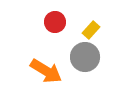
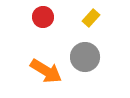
red circle: moved 12 px left, 5 px up
yellow rectangle: moved 12 px up
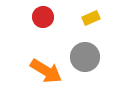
yellow rectangle: rotated 24 degrees clockwise
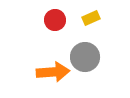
red circle: moved 12 px right, 3 px down
orange arrow: moved 7 px right, 1 px down; rotated 36 degrees counterclockwise
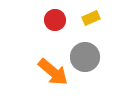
orange arrow: rotated 44 degrees clockwise
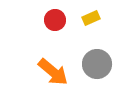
gray circle: moved 12 px right, 7 px down
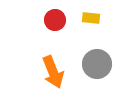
yellow rectangle: rotated 30 degrees clockwise
orange arrow: rotated 28 degrees clockwise
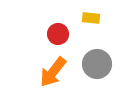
red circle: moved 3 px right, 14 px down
orange arrow: rotated 60 degrees clockwise
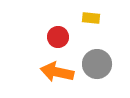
red circle: moved 3 px down
orange arrow: moved 4 px right; rotated 64 degrees clockwise
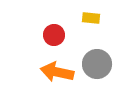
red circle: moved 4 px left, 2 px up
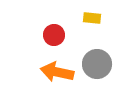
yellow rectangle: moved 1 px right
